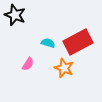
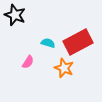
pink semicircle: moved 2 px up
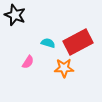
orange star: rotated 24 degrees counterclockwise
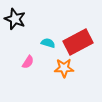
black star: moved 4 px down
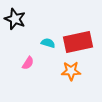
red rectangle: rotated 16 degrees clockwise
pink semicircle: moved 1 px down
orange star: moved 7 px right, 3 px down
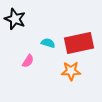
red rectangle: moved 1 px right, 1 px down
pink semicircle: moved 2 px up
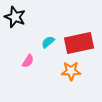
black star: moved 2 px up
cyan semicircle: moved 1 px up; rotated 56 degrees counterclockwise
